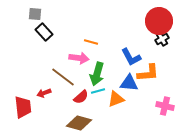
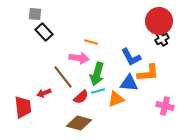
brown line: rotated 15 degrees clockwise
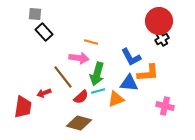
red trapezoid: rotated 15 degrees clockwise
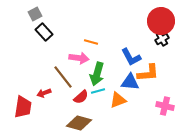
gray square: rotated 32 degrees counterclockwise
red circle: moved 2 px right
blue triangle: moved 1 px right, 1 px up
orange triangle: moved 2 px right, 1 px down
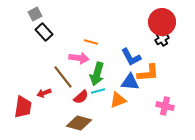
red circle: moved 1 px right, 1 px down
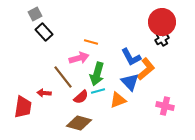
pink arrow: rotated 24 degrees counterclockwise
orange L-shape: moved 2 px left, 4 px up; rotated 35 degrees counterclockwise
blue triangle: rotated 42 degrees clockwise
red arrow: rotated 24 degrees clockwise
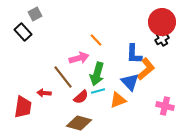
black rectangle: moved 21 px left
orange line: moved 5 px right, 2 px up; rotated 32 degrees clockwise
blue L-shape: moved 3 px right, 3 px up; rotated 30 degrees clockwise
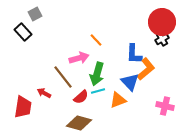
red arrow: rotated 24 degrees clockwise
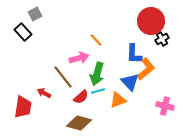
red circle: moved 11 px left, 1 px up
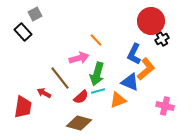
blue L-shape: rotated 25 degrees clockwise
brown line: moved 3 px left, 1 px down
blue triangle: rotated 24 degrees counterclockwise
